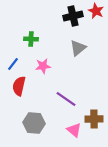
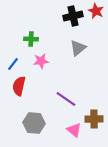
pink star: moved 2 px left, 5 px up
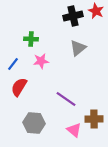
red semicircle: moved 1 px down; rotated 18 degrees clockwise
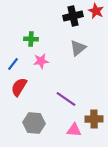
pink triangle: rotated 35 degrees counterclockwise
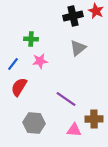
pink star: moved 1 px left
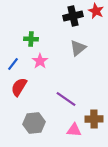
pink star: rotated 28 degrees counterclockwise
gray hexagon: rotated 10 degrees counterclockwise
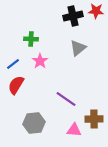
red star: rotated 21 degrees counterclockwise
blue line: rotated 16 degrees clockwise
red semicircle: moved 3 px left, 2 px up
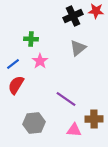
black cross: rotated 12 degrees counterclockwise
